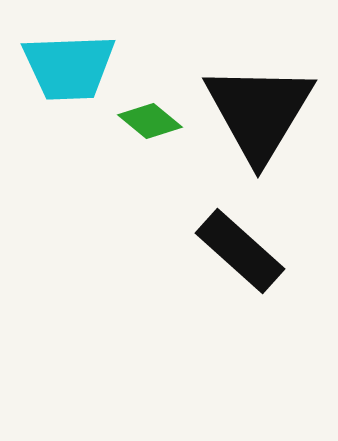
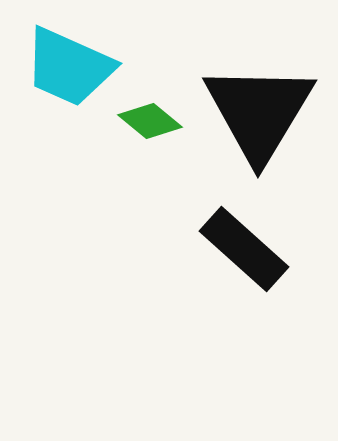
cyan trapezoid: rotated 26 degrees clockwise
black rectangle: moved 4 px right, 2 px up
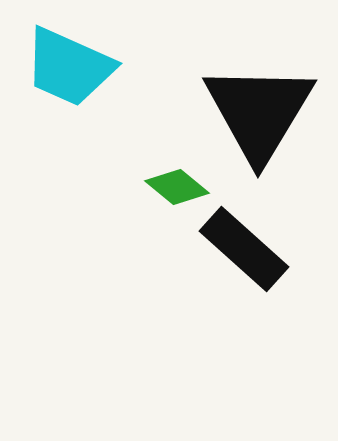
green diamond: moved 27 px right, 66 px down
